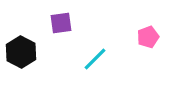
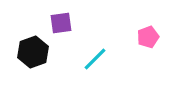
black hexagon: moved 12 px right; rotated 12 degrees clockwise
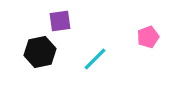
purple square: moved 1 px left, 2 px up
black hexagon: moved 7 px right; rotated 8 degrees clockwise
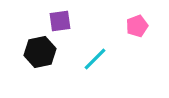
pink pentagon: moved 11 px left, 11 px up
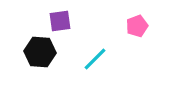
black hexagon: rotated 16 degrees clockwise
